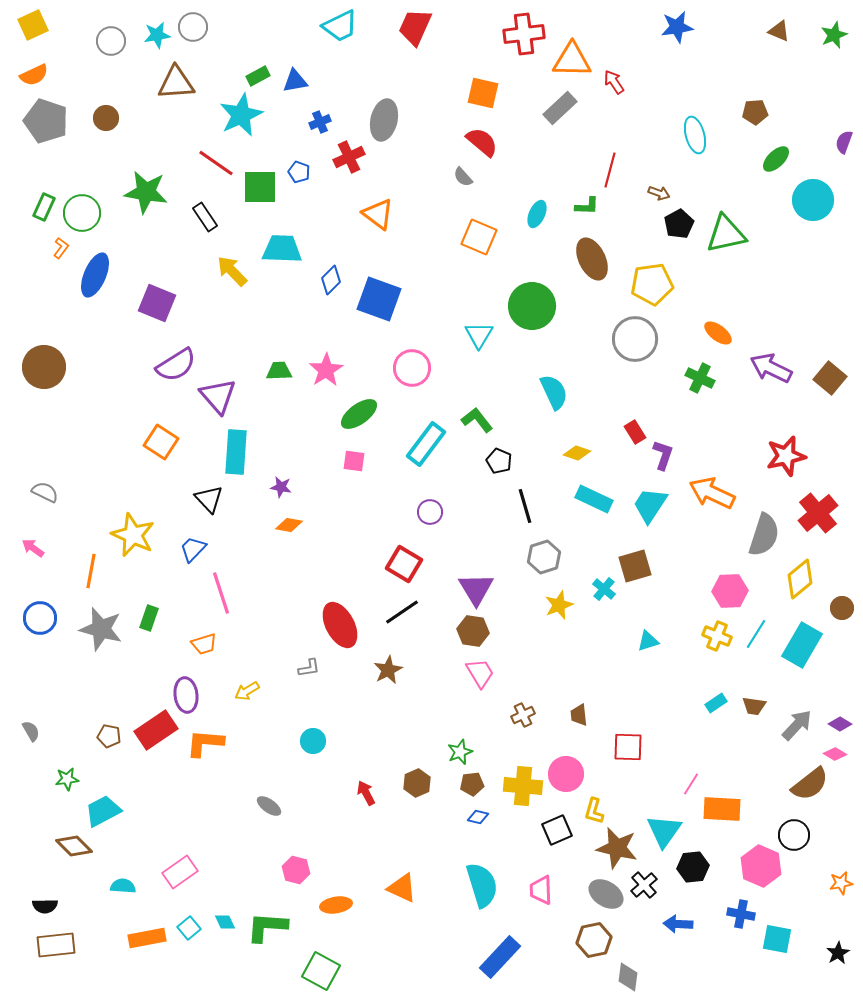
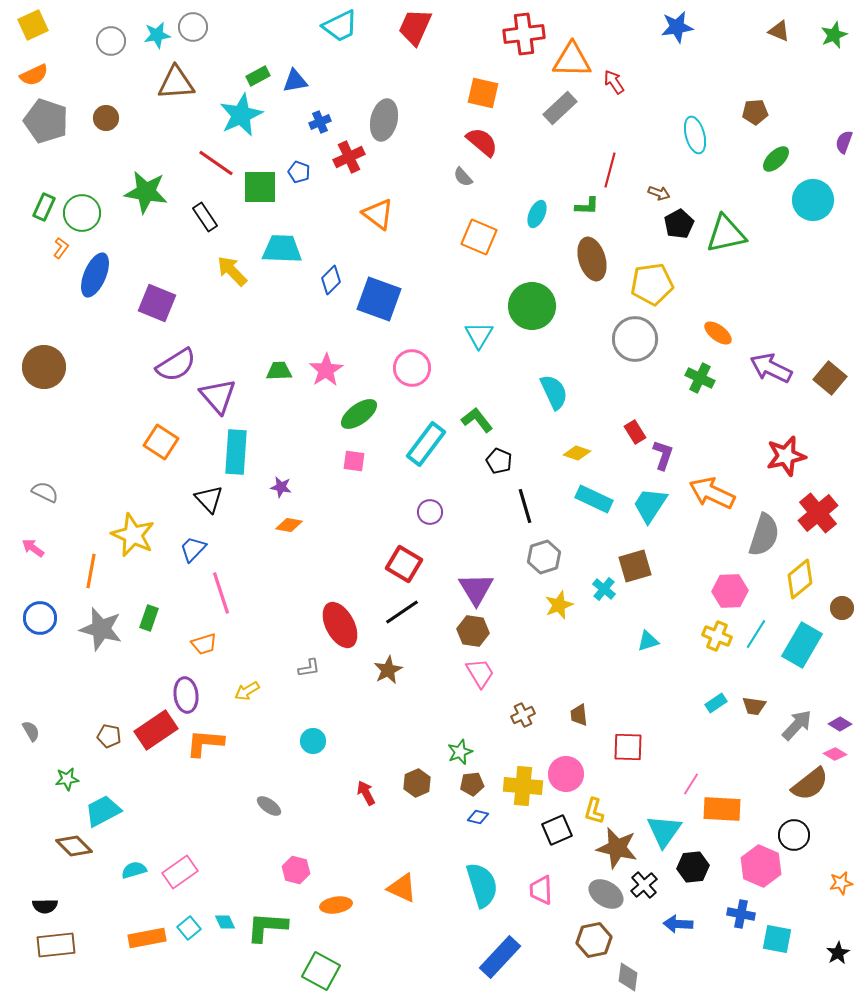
brown ellipse at (592, 259): rotated 9 degrees clockwise
cyan semicircle at (123, 886): moved 11 px right, 16 px up; rotated 20 degrees counterclockwise
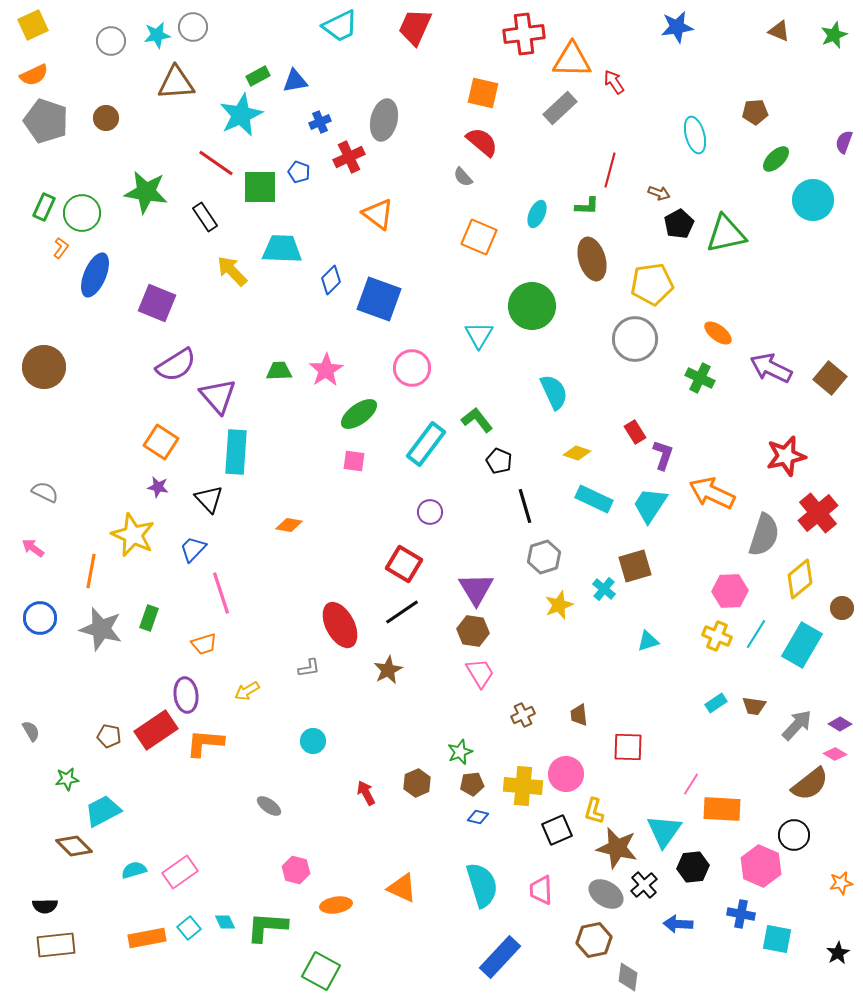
purple star at (281, 487): moved 123 px left
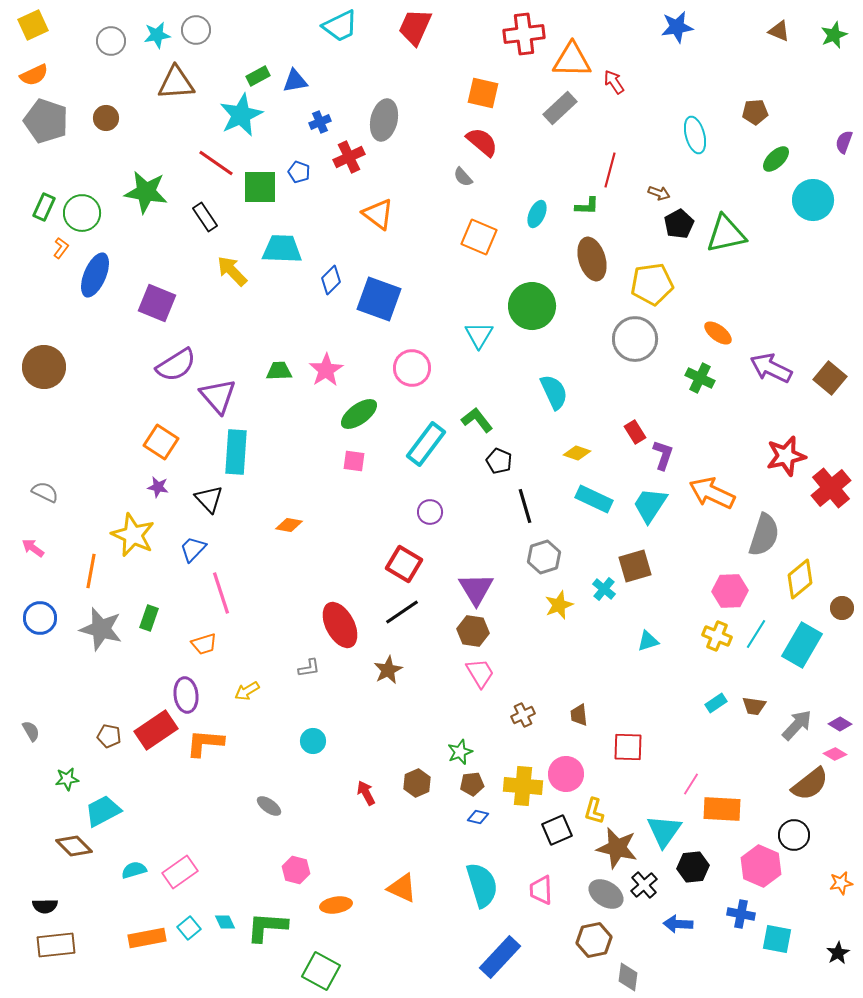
gray circle at (193, 27): moved 3 px right, 3 px down
red cross at (818, 513): moved 13 px right, 25 px up
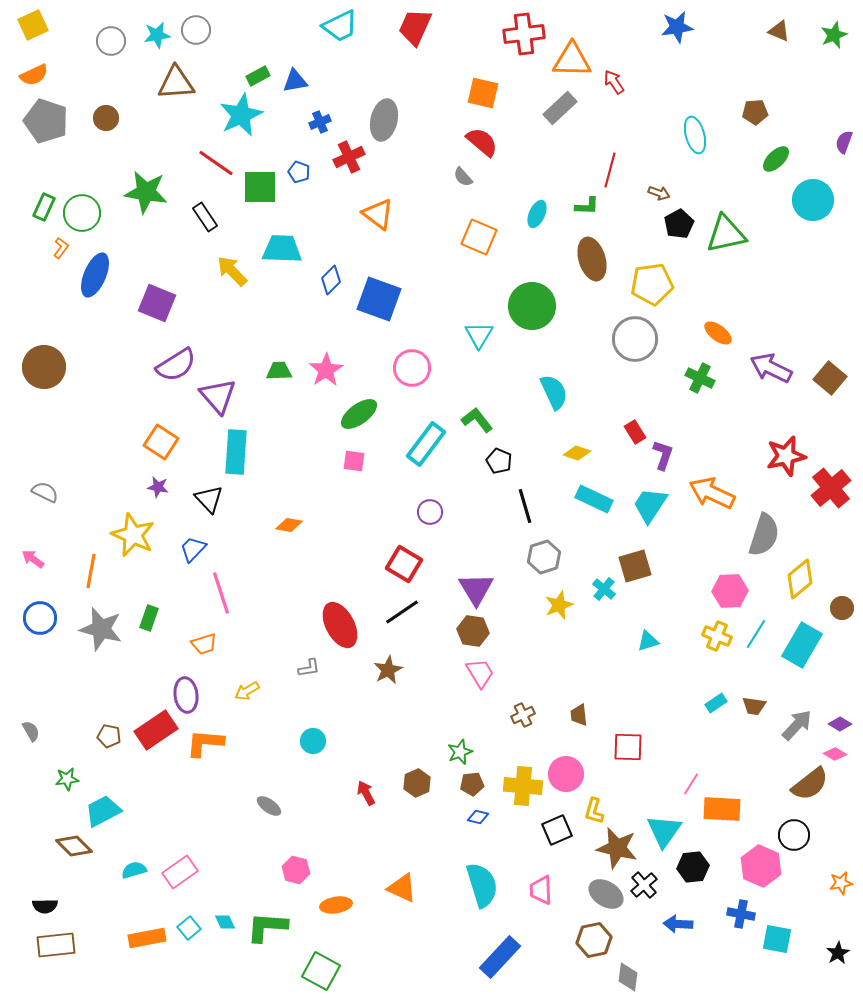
pink arrow at (33, 548): moved 11 px down
